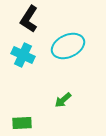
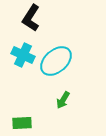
black L-shape: moved 2 px right, 1 px up
cyan ellipse: moved 12 px left, 15 px down; rotated 16 degrees counterclockwise
green arrow: rotated 18 degrees counterclockwise
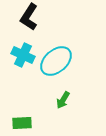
black L-shape: moved 2 px left, 1 px up
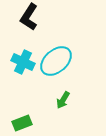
cyan cross: moved 7 px down
green rectangle: rotated 18 degrees counterclockwise
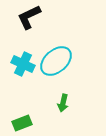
black L-shape: rotated 32 degrees clockwise
cyan cross: moved 2 px down
green arrow: moved 3 px down; rotated 18 degrees counterclockwise
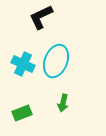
black L-shape: moved 12 px right
cyan ellipse: rotated 28 degrees counterclockwise
green rectangle: moved 10 px up
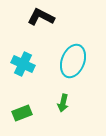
black L-shape: rotated 52 degrees clockwise
cyan ellipse: moved 17 px right
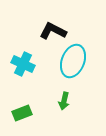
black L-shape: moved 12 px right, 14 px down
green arrow: moved 1 px right, 2 px up
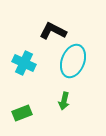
cyan cross: moved 1 px right, 1 px up
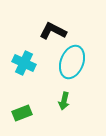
cyan ellipse: moved 1 px left, 1 px down
